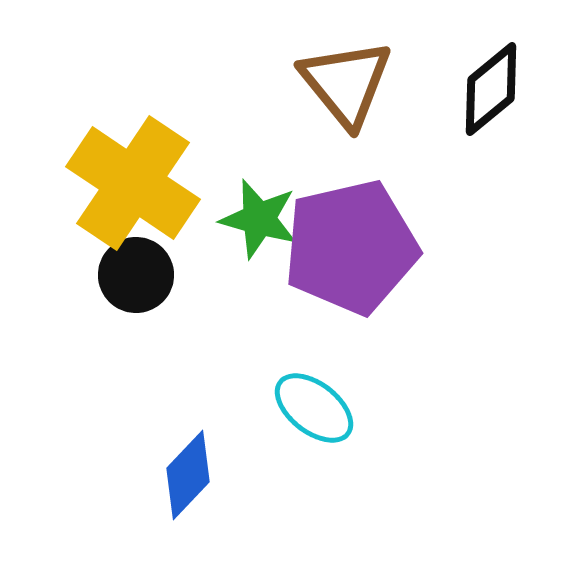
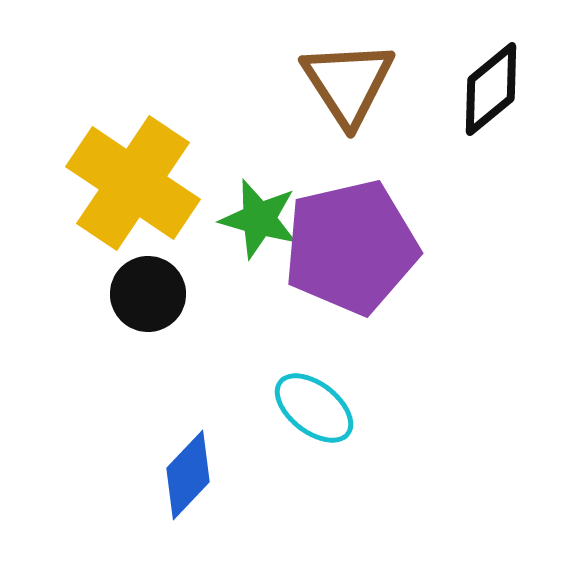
brown triangle: moved 2 px right; rotated 6 degrees clockwise
black circle: moved 12 px right, 19 px down
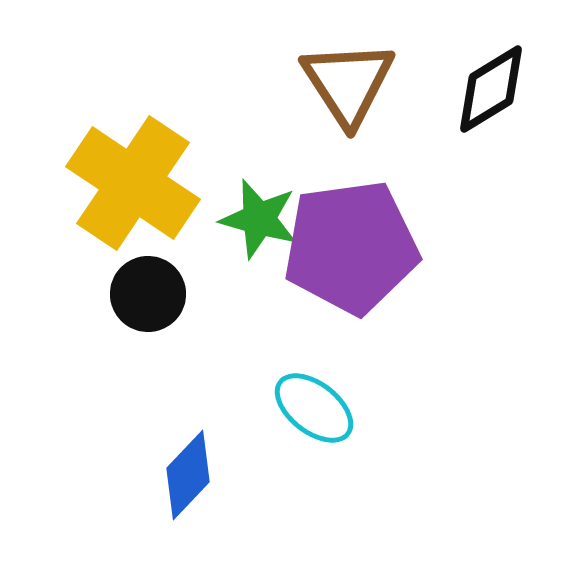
black diamond: rotated 8 degrees clockwise
purple pentagon: rotated 5 degrees clockwise
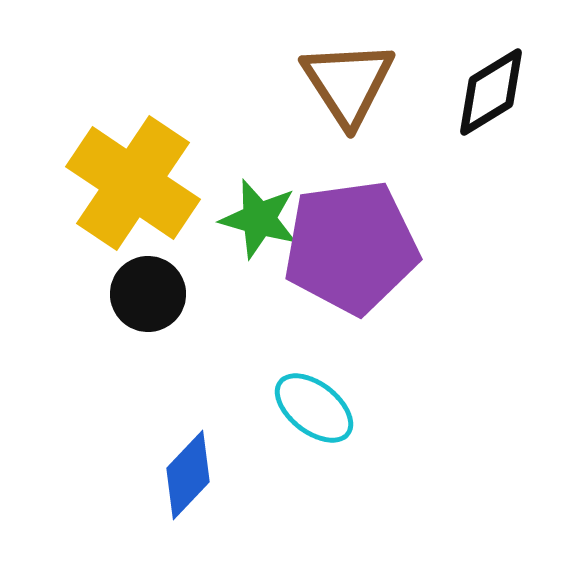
black diamond: moved 3 px down
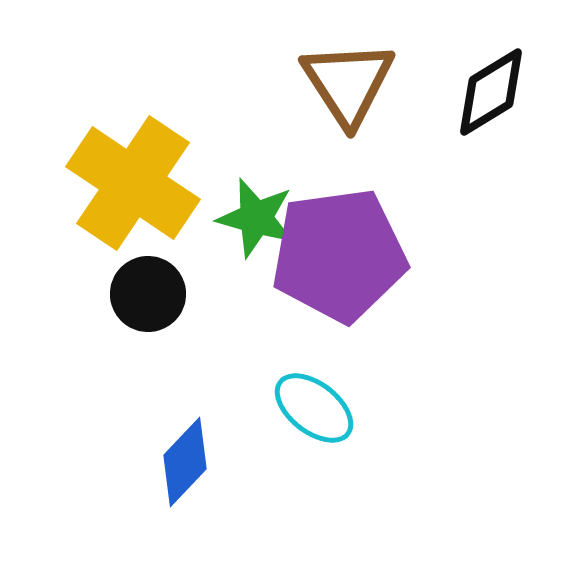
green star: moved 3 px left, 1 px up
purple pentagon: moved 12 px left, 8 px down
blue diamond: moved 3 px left, 13 px up
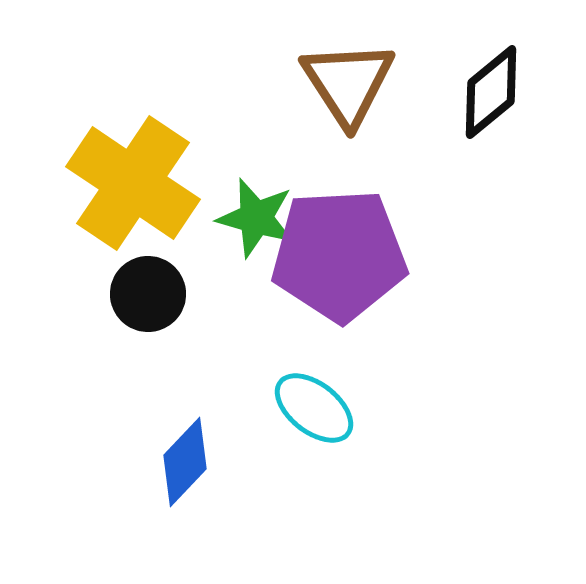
black diamond: rotated 8 degrees counterclockwise
purple pentagon: rotated 5 degrees clockwise
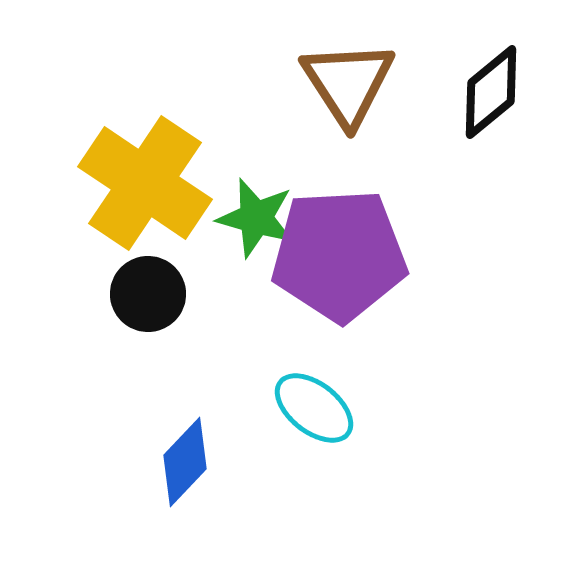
yellow cross: moved 12 px right
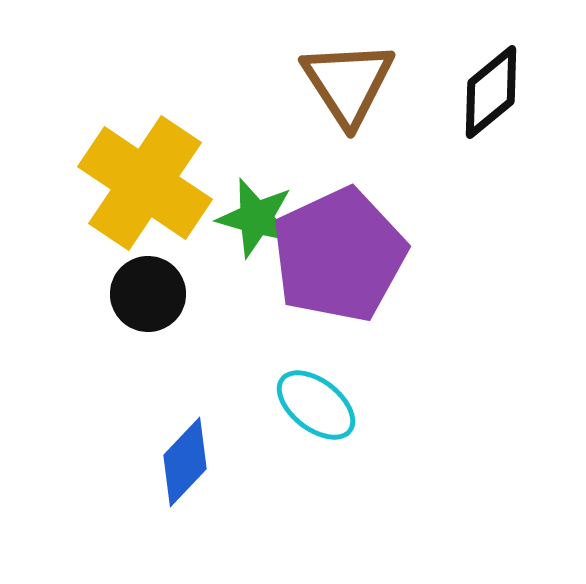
purple pentagon: rotated 22 degrees counterclockwise
cyan ellipse: moved 2 px right, 3 px up
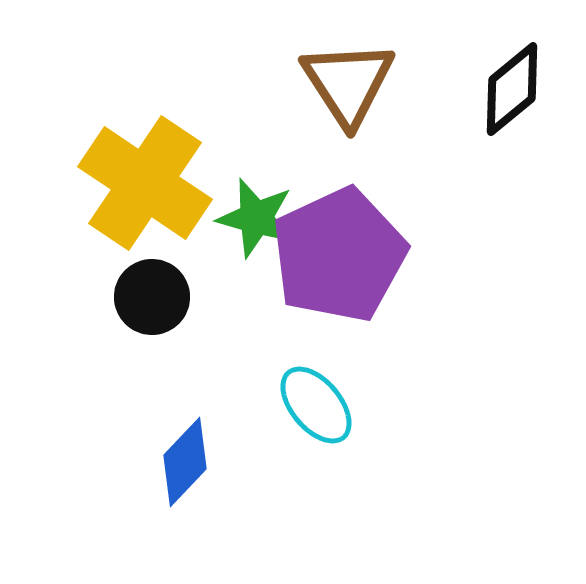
black diamond: moved 21 px right, 3 px up
black circle: moved 4 px right, 3 px down
cyan ellipse: rotated 12 degrees clockwise
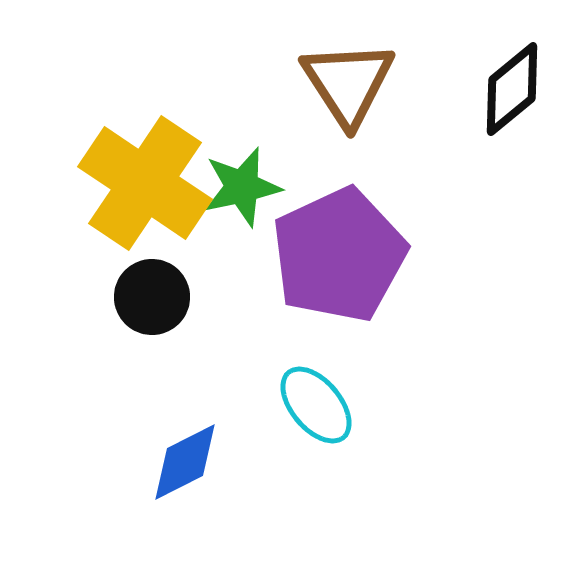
green star: moved 14 px left, 31 px up; rotated 28 degrees counterclockwise
blue diamond: rotated 20 degrees clockwise
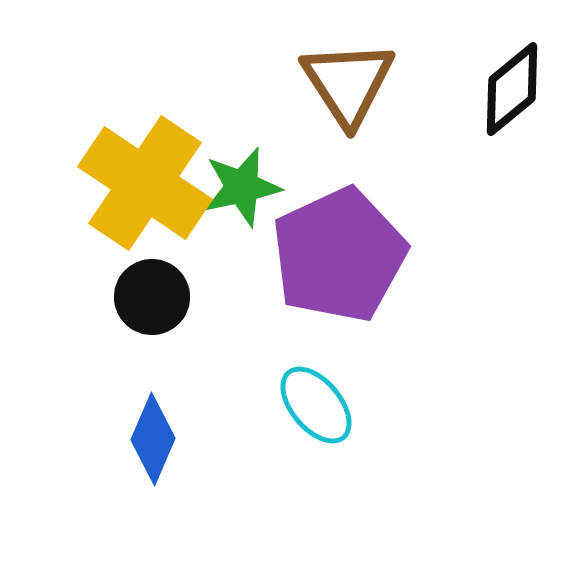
blue diamond: moved 32 px left, 23 px up; rotated 40 degrees counterclockwise
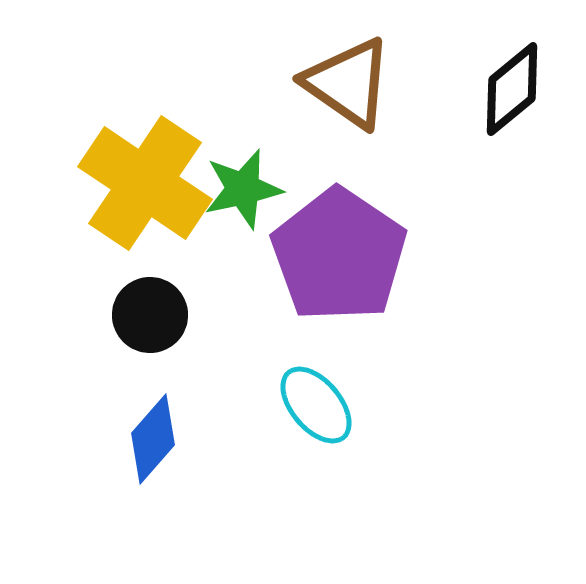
brown triangle: rotated 22 degrees counterclockwise
green star: moved 1 px right, 2 px down
purple pentagon: rotated 13 degrees counterclockwise
black circle: moved 2 px left, 18 px down
blue diamond: rotated 18 degrees clockwise
